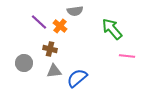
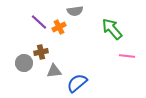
orange cross: moved 1 px left, 1 px down; rotated 24 degrees clockwise
brown cross: moved 9 px left, 3 px down; rotated 24 degrees counterclockwise
blue semicircle: moved 5 px down
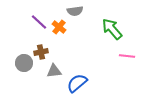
orange cross: rotated 24 degrees counterclockwise
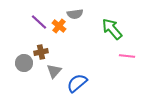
gray semicircle: moved 3 px down
orange cross: moved 1 px up
gray triangle: rotated 42 degrees counterclockwise
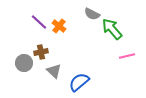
gray semicircle: moved 17 px right; rotated 35 degrees clockwise
pink line: rotated 21 degrees counterclockwise
gray triangle: rotated 28 degrees counterclockwise
blue semicircle: moved 2 px right, 1 px up
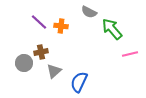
gray semicircle: moved 3 px left, 2 px up
orange cross: moved 2 px right; rotated 32 degrees counterclockwise
pink line: moved 3 px right, 2 px up
gray triangle: rotated 35 degrees clockwise
blue semicircle: rotated 25 degrees counterclockwise
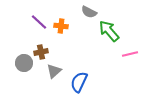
green arrow: moved 3 px left, 2 px down
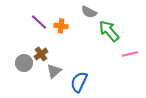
brown cross: moved 2 px down; rotated 24 degrees counterclockwise
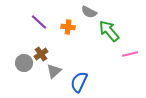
orange cross: moved 7 px right, 1 px down
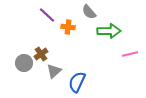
gray semicircle: rotated 21 degrees clockwise
purple line: moved 8 px right, 7 px up
green arrow: rotated 130 degrees clockwise
blue semicircle: moved 2 px left
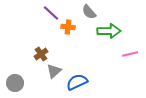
purple line: moved 4 px right, 2 px up
gray circle: moved 9 px left, 20 px down
blue semicircle: rotated 40 degrees clockwise
